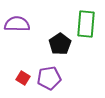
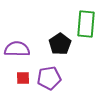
purple semicircle: moved 25 px down
red square: rotated 32 degrees counterclockwise
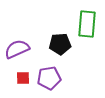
green rectangle: moved 1 px right
black pentagon: rotated 30 degrees clockwise
purple semicircle: rotated 25 degrees counterclockwise
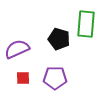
green rectangle: moved 1 px left
black pentagon: moved 1 px left, 5 px up; rotated 20 degrees clockwise
purple pentagon: moved 6 px right; rotated 10 degrees clockwise
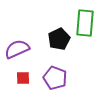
green rectangle: moved 1 px left, 1 px up
black pentagon: rotated 30 degrees clockwise
purple pentagon: rotated 20 degrees clockwise
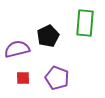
black pentagon: moved 11 px left, 3 px up
purple semicircle: rotated 10 degrees clockwise
purple pentagon: moved 2 px right
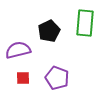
black pentagon: moved 1 px right, 5 px up
purple semicircle: moved 1 px right, 1 px down
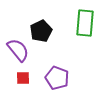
black pentagon: moved 8 px left
purple semicircle: rotated 65 degrees clockwise
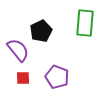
purple pentagon: moved 1 px up
